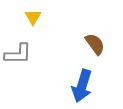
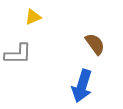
yellow triangle: rotated 36 degrees clockwise
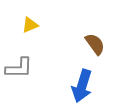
yellow triangle: moved 3 px left, 8 px down
gray L-shape: moved 1 px right, 14 px down
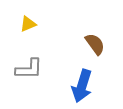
yellow triangle: moved 2 px left, 1 px up
gray L-shape: moved 10 px right, 1 px down
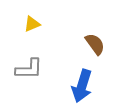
yellow triangle: moved 4 px right
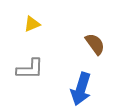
gray L-shape: moved 1 px right
blue arrow: moved 1 px left, 3 px down
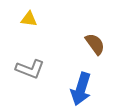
yellow triangle: moved 3 px left, 5 px up; rotated 30 degrees clockwise
gray L-shape: rotated 20 degrees clockwise
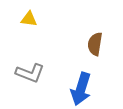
brown semicircle: rotated 135 degrees counterclockwise
gray L-shape: moved 4 px down
